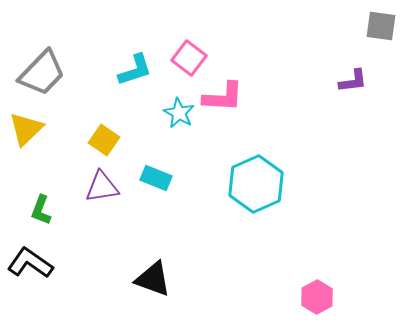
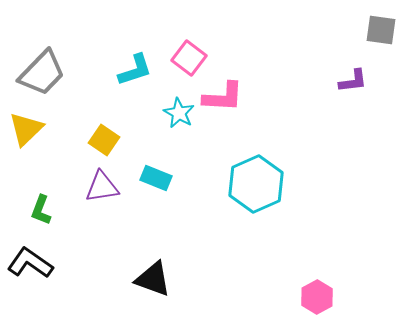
gray square: moved 4 px down
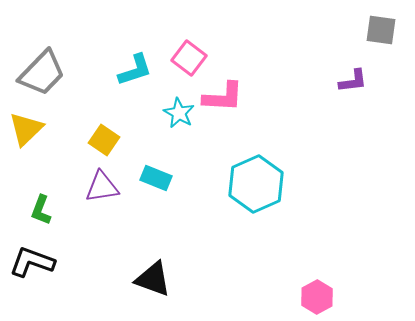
black L-shape: moved 2 px right, 1 px up; rotated 15 degrees counterclockwise
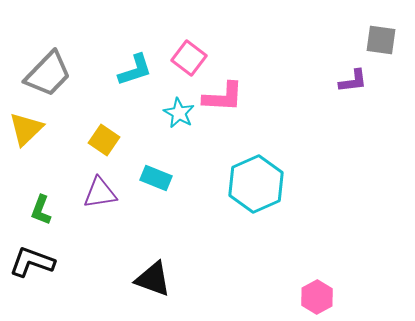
gray square: moved 10 px down
gray trapezoid: moved 6 px right, 1 px down
purple triangle: moved 2 px left, 6 px down
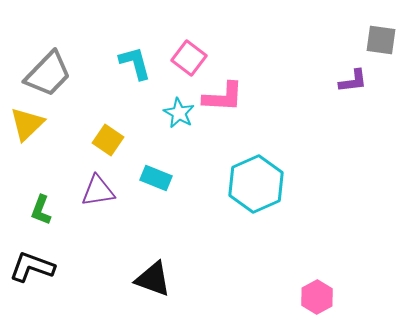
cyan L-shape: moved 7 px up; rotated 87 degrees counterclockwise
yellow triangle: moved 1 px right, 5 px up
yellow square: moved 4 px right
purple triangle: moved 2 px left, 2 px up
black L-shape: moved 5 px down
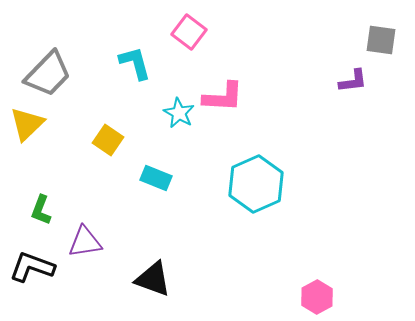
pink square: moved 26 px up
purple triangle: moved 13 px left, 51 px down
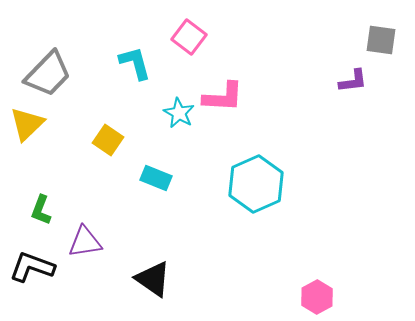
pink square: moved 5 px down
black triangle: rotated 15 degrees clockwise
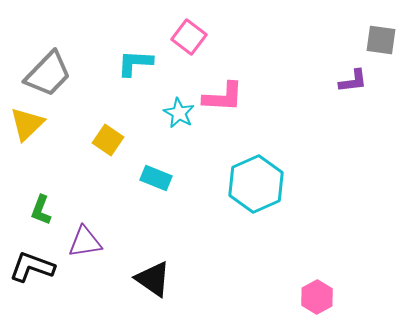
cyan L-shape: rotated 72 degrees counterclockwise
